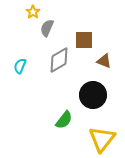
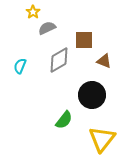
gray semicircle: rotated 42 degrees clockwise
black circle: moved 1 px left
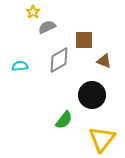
gray semicircle: moved 1 px up
cyan semicircle: rotated 63 degrees clockwise
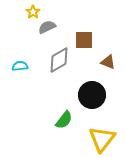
brown triangle: moved 4 px right, 1 px down
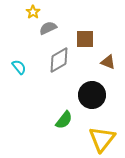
gray semicircle: moved 1 px right, 1 px down
brown square: moved 1 px right, 1 px up
cyan semicircle: moved 1 px left, 1 px down; rotated 56 degrees clockwise
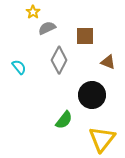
gray semicircle: moved 1 px left
brown square: moved 3 px up
gray diamond: rotated 32 degrees counterclockwise
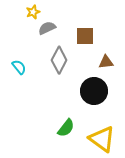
yellow star: rotated 16 degrees clockwise
brown triangle: moved 2 px left; rotated 28 degrees counterclockwise
black circle: moved 2 px right, 4 px up
green semicircle: moved 2 px right, 8 px down
yellow triangle: rotated 32 degrees counterclockwise
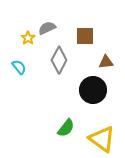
yellow star: moved 5 px left, 26 px down; rotated 16 degrees counterclockwise
black circle: moved 1 px left, 1 px up
